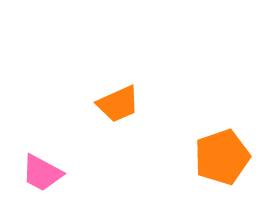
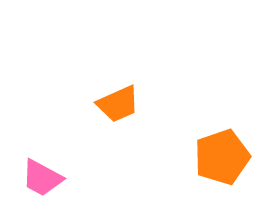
pink trapezoid: moved 5 px down
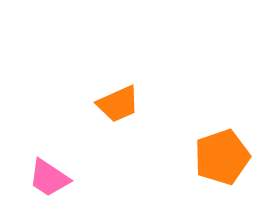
pink trapezoid: moved 7 px right; rotated 6 degrees clockwise
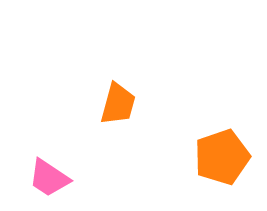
orange trapezoid: rotated 51 degrees counterclockwise
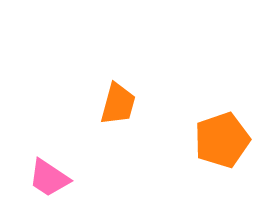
orange pentagon: moved 17 px up
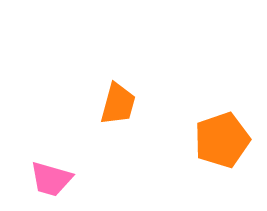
pink trapezoid: moved 2 px right, 1 px down; rotated 18 degrees counterclockwise
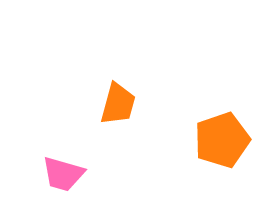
pink trapezoid: moved 12 px right, 5 px up
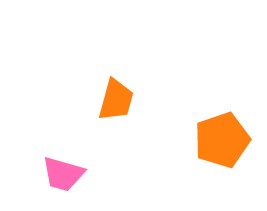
orange trapezoid: moved 2 px left, 4 px up
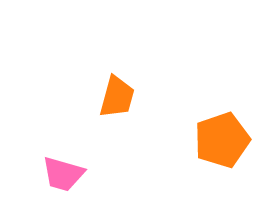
orange trapezoid: moved 1 px right, 3 px up
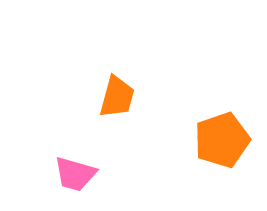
pink trapezoid: moved 12 px right
